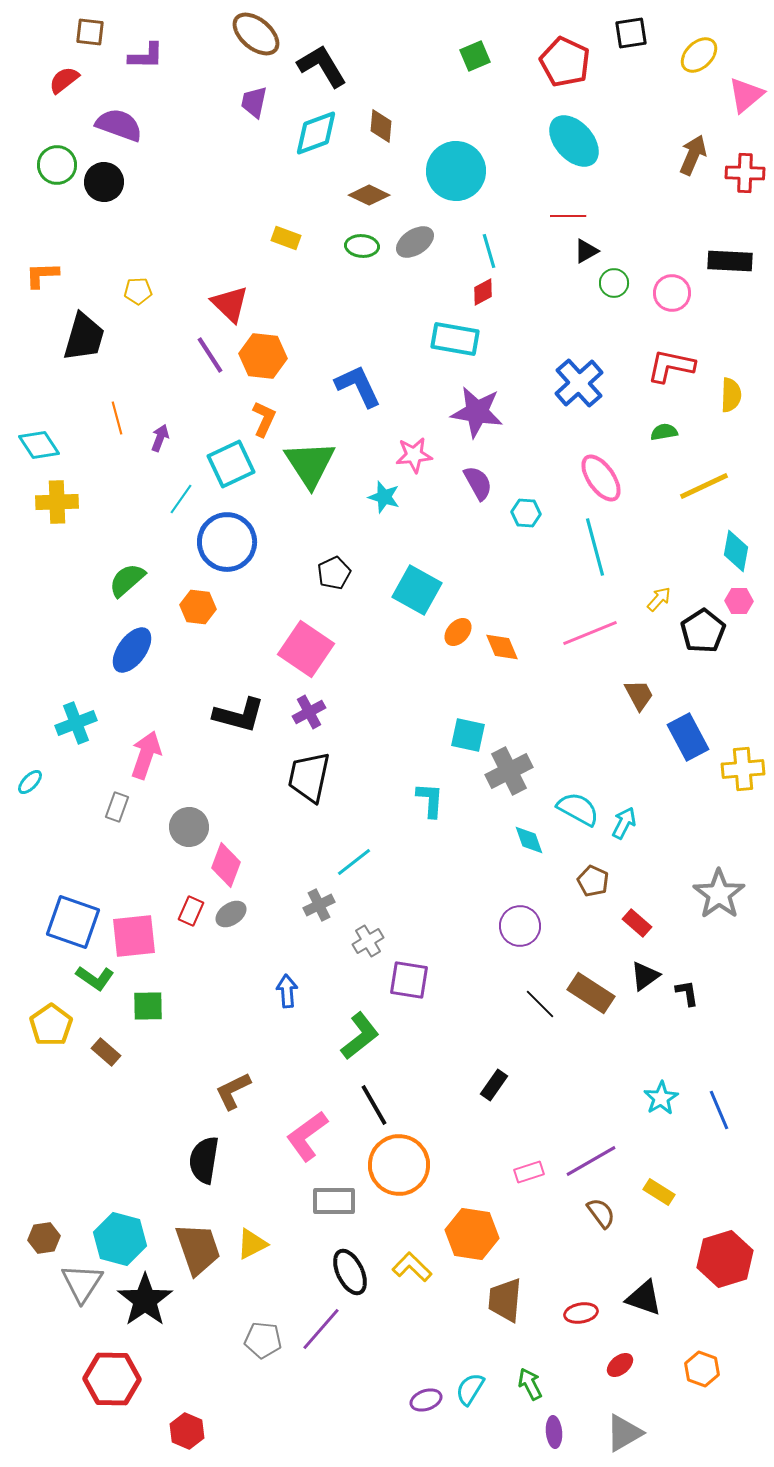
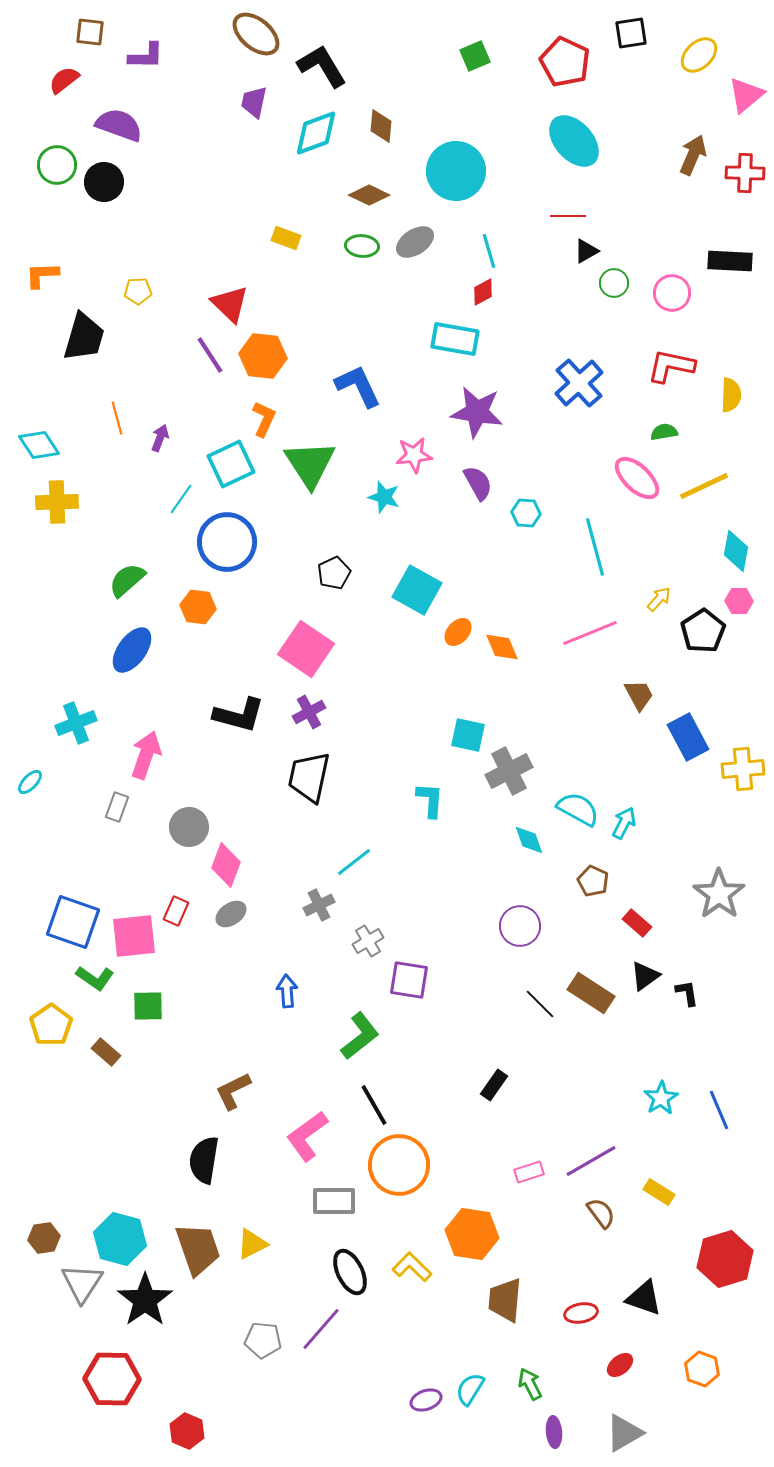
pink ellipse at (601, 478): moved 36 px right; rotated 12 degrees counterclockwise
red rectangle at (191, 911): moved 15 px left
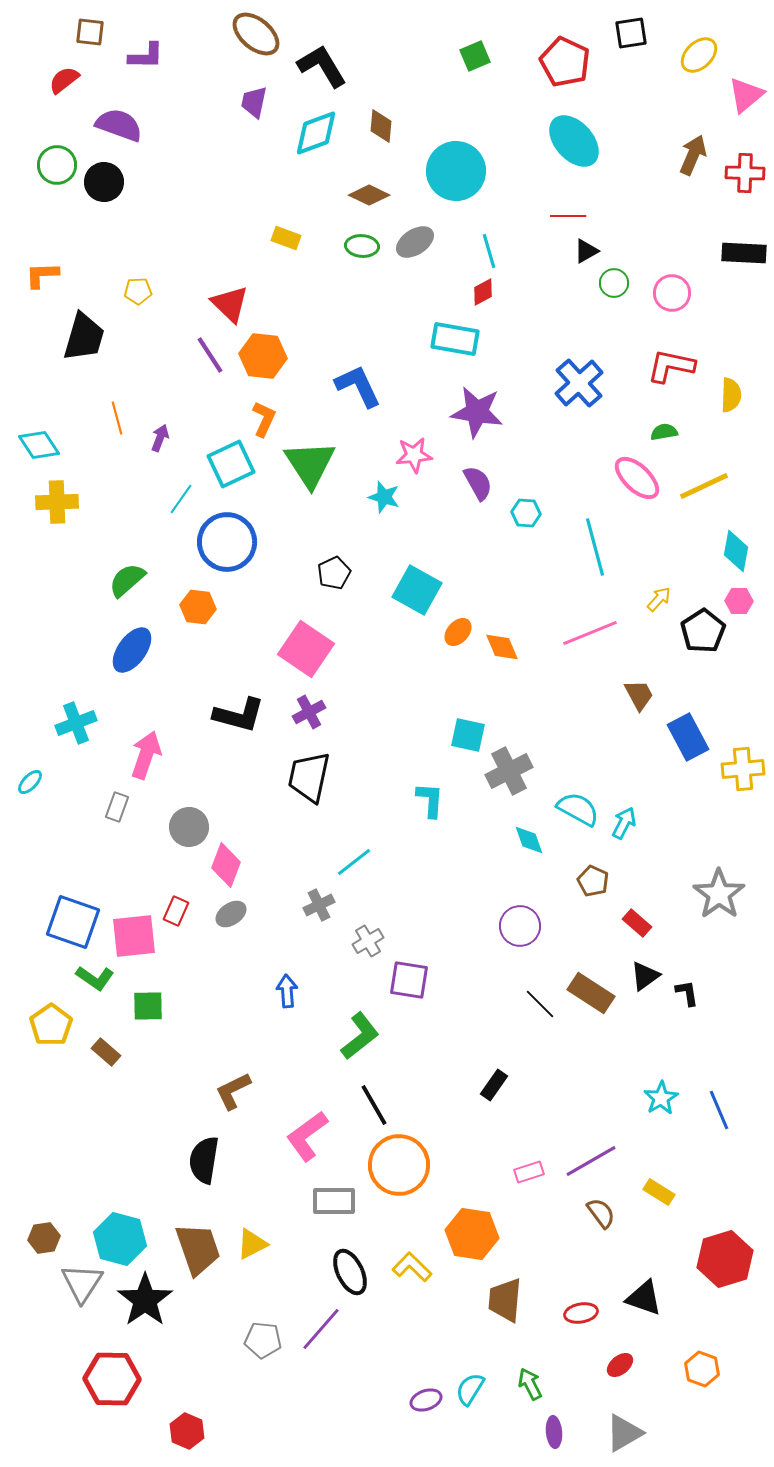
black rectangle at (730, 261): moved 14 px right, 8 px up
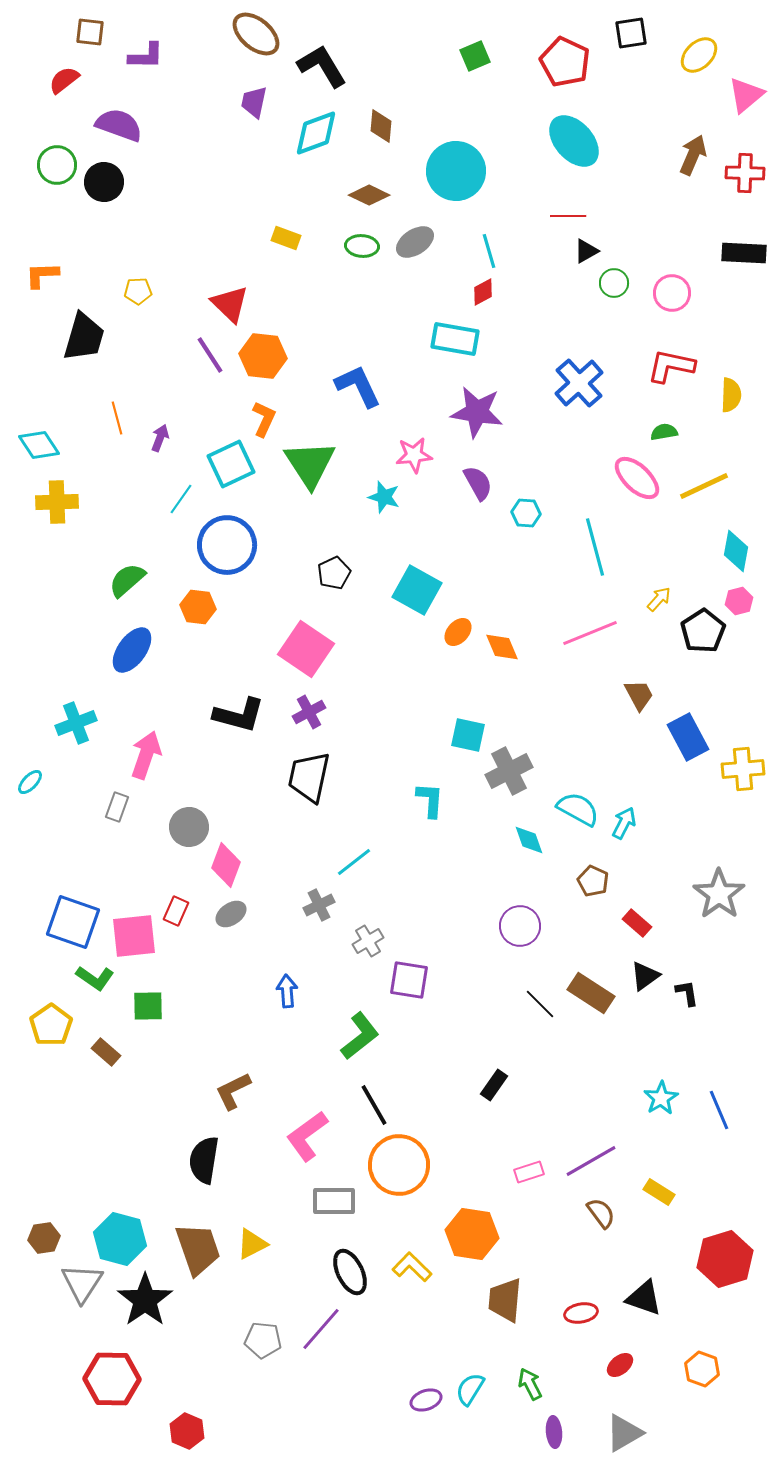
blue circle at (227, 542): moved 3 px down
pink hexagon at (739, 601): rotated 16 degrees counterclockwise
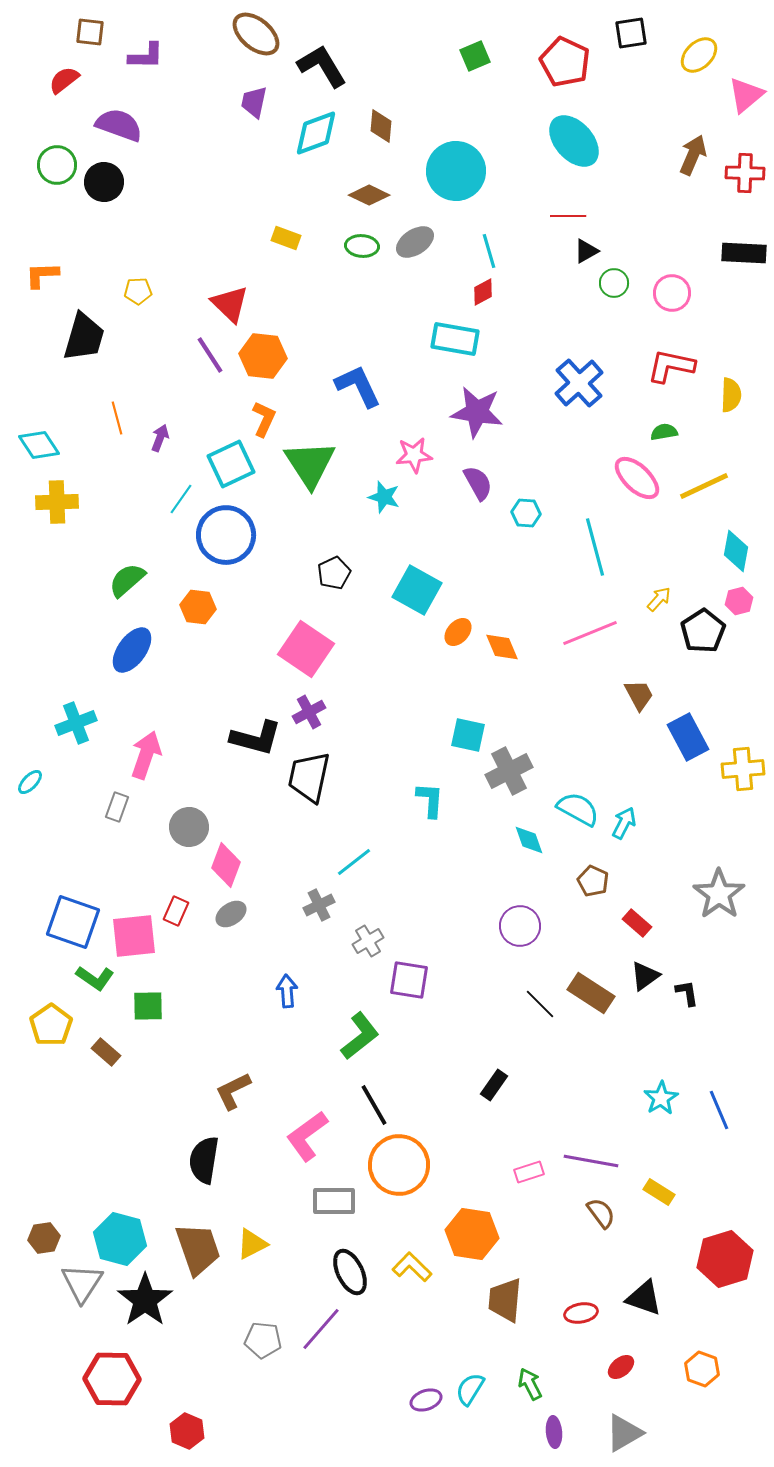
blue circle at (227, 545): moved 1 px left, 10 px up
black L-shape at (239, 715): moved 17 px right, 23 px down
purple line at (591, 1161): rotated 40 degrees clockwise
red ellipse at (620, 1365): moved 1 px right, 2 px down
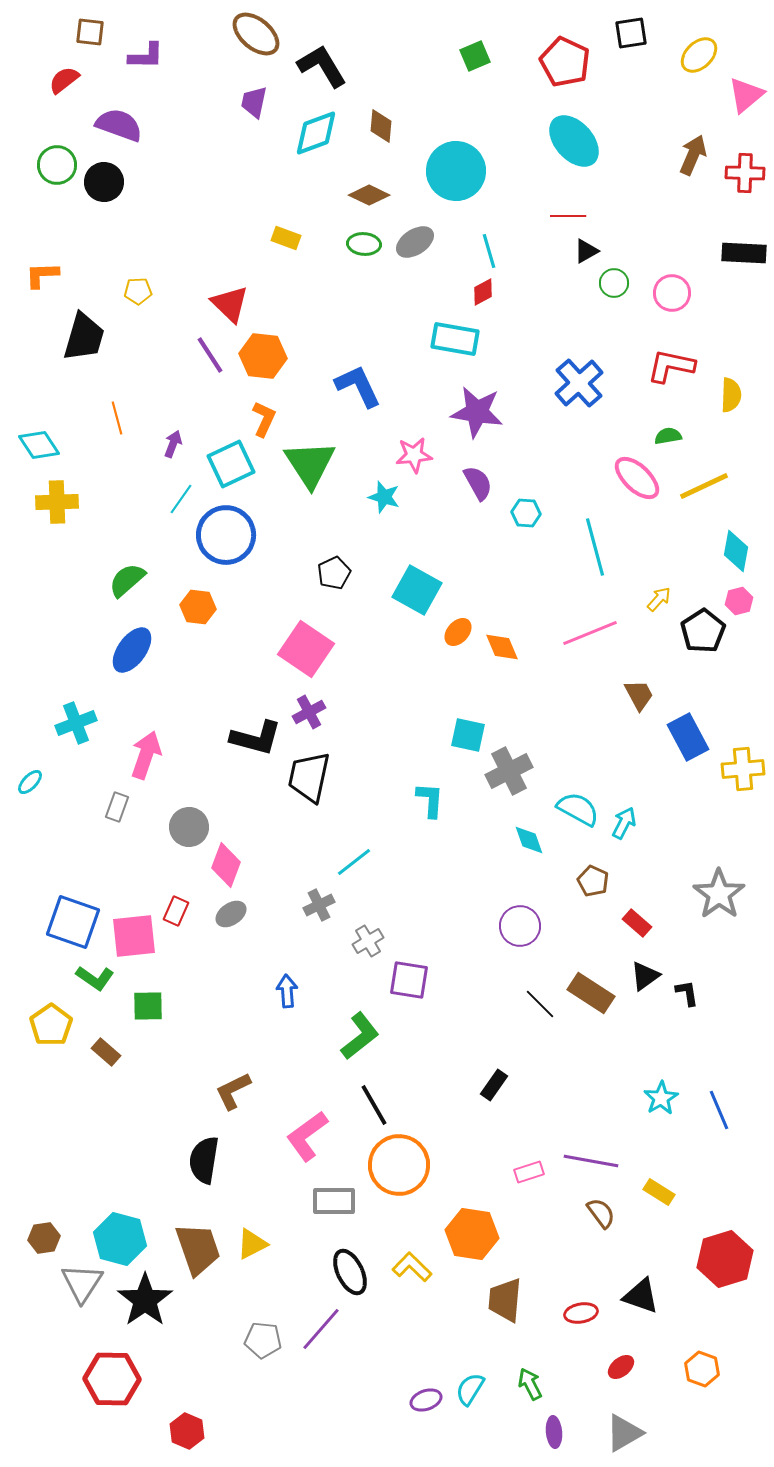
green ellipse at (362, 246): moved 2 px right, 2 px up
green semicircle at (664, 432): moved 4 px right, 4 px down
purple arrow at (160, 438): moved 13 px right, 6 px down
black triangle at (644, 1298): moved 3 px left, 2 px up
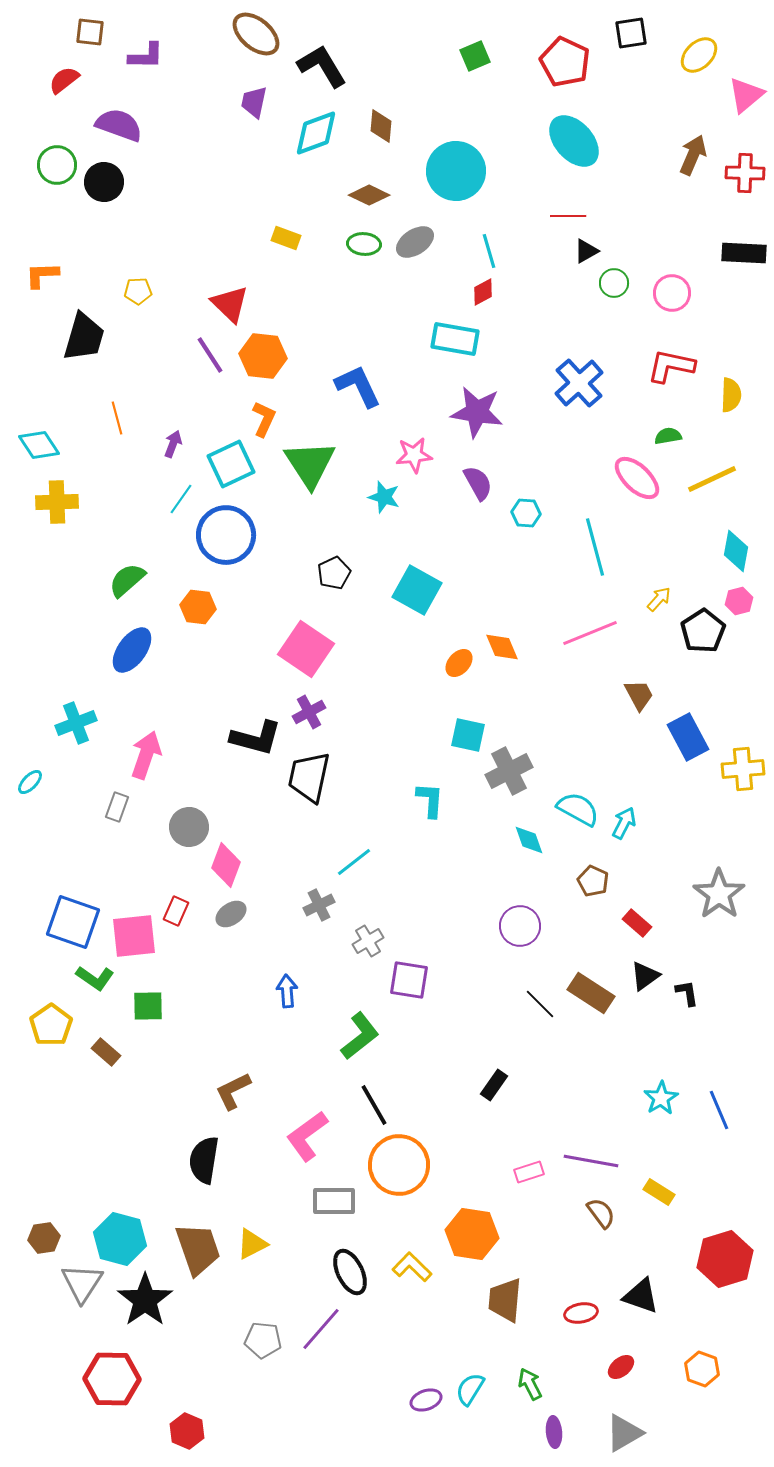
yellow line at (704, 486): moved 8 px right, 7 px up
orange ellipse at (458, 632): moved 1 px right, 31 px down
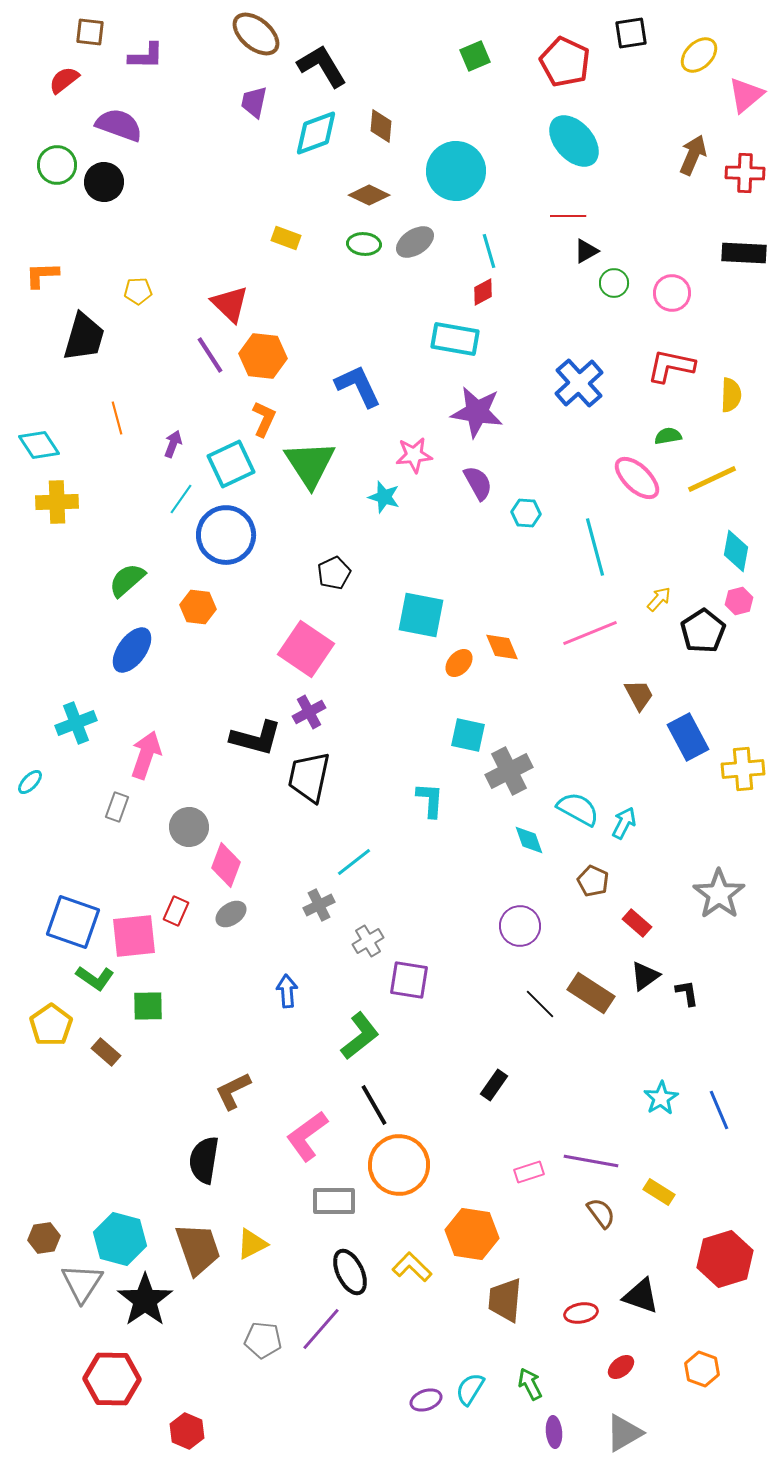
cyan square at (417, 590): moved 4 px right, 25 px down; rotated 18 degrees counterclockwise
